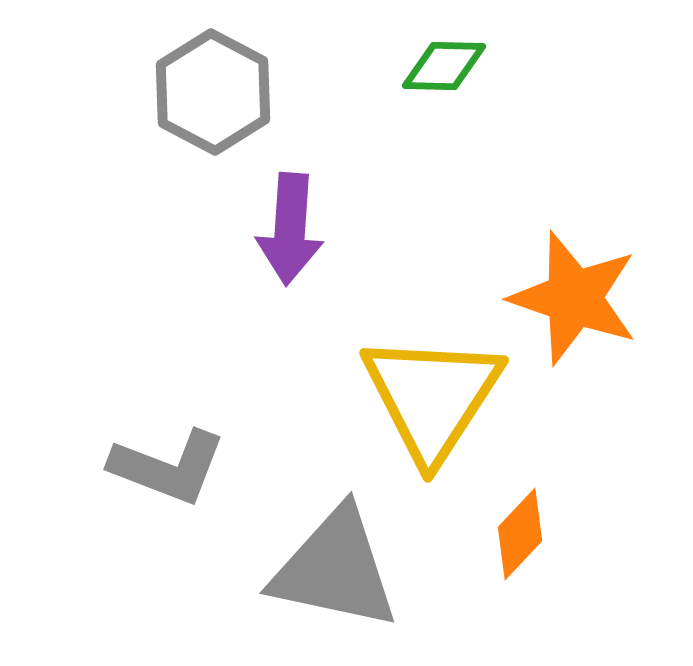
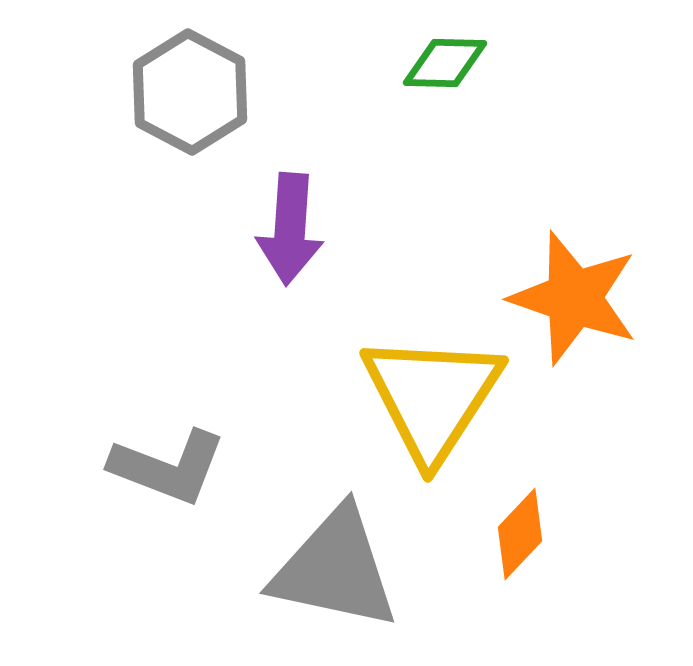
green diamond: moved 1 px right, 3 px up
gray hexagon: moved 23 px left
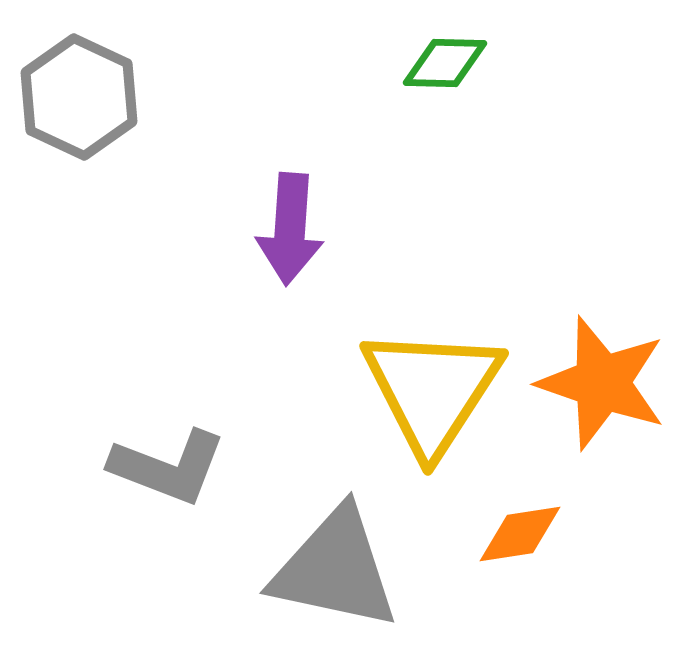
gray hexagon: moved 111 px left, 5 px down; rotated 3 degrees counterclockwise
orange star: moved 28 px right, 85 px down
yellow triangle: moved 7 px up
orange diamond: rotated 38 degrees clockwise
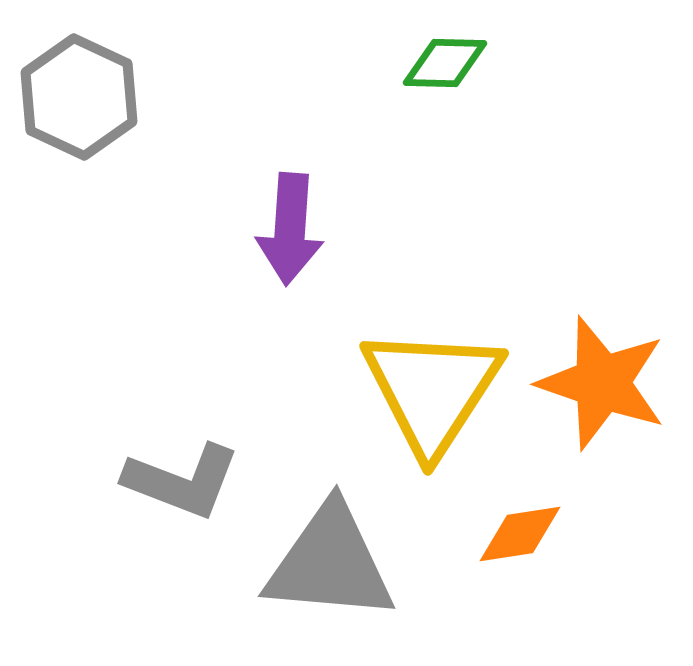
gray L-shape: moved 14 px right, 14 px down
gray triangle: moved 5 px left, 6 px up; rotated 7 degrees counterclockwise
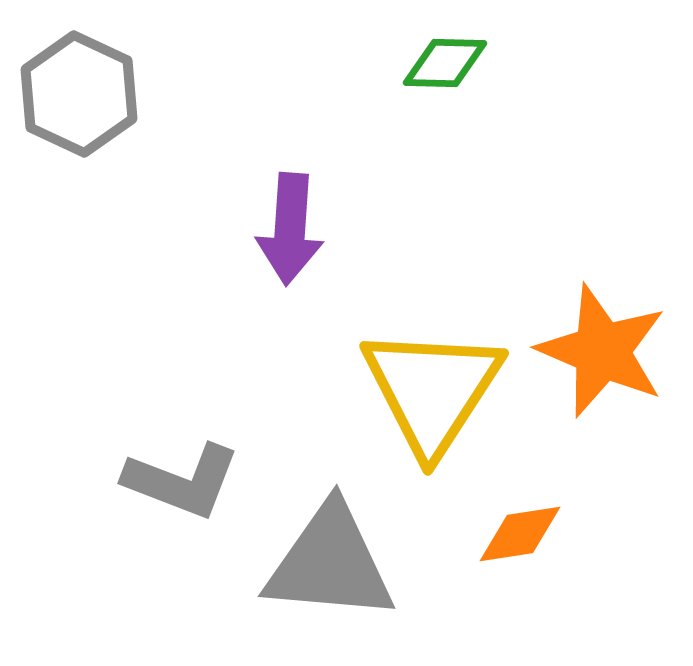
gray hexagon: moved 3 px up
orange star: moved 32 px up; rotated 4 degrees clockwise
